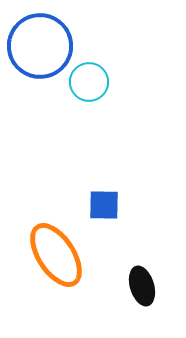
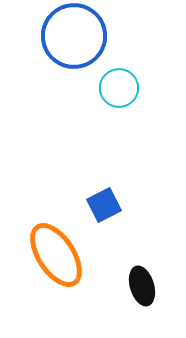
blue circle: moved 34 px right, 10 px up
cyan circle: moved 30 px right, 6 px down
blue square: rotated 28 degrees counterclockwise
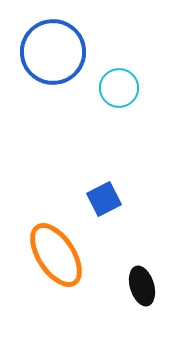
blue circle: moved 21 px left, 16 px down
blue square: moved 6 px up
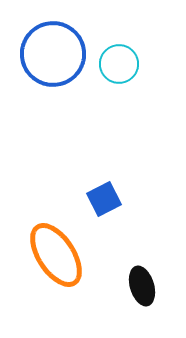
blue circle: moved 2 px down
cyan circle: moved 24 px up
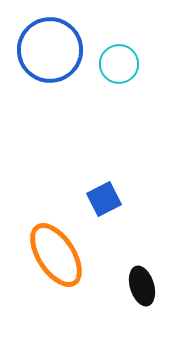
blue circle: moved 3 px left, 4 px up
